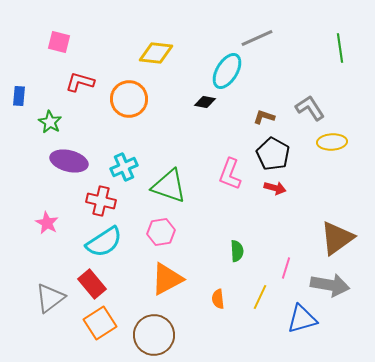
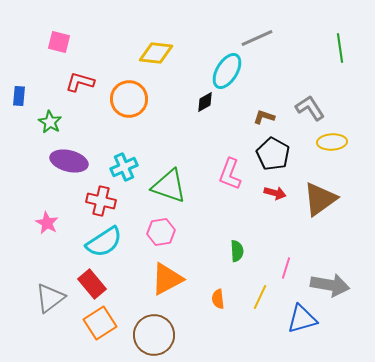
black diamond: rotated 40 degrees counterclockwise
red arrow: moved 5 px down
brown triangle: moved 17 px left, 39 px up
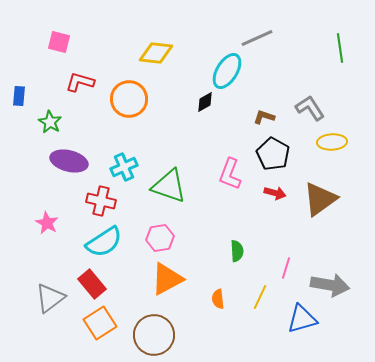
pink hexagon: moved 1 px left, 6 px down
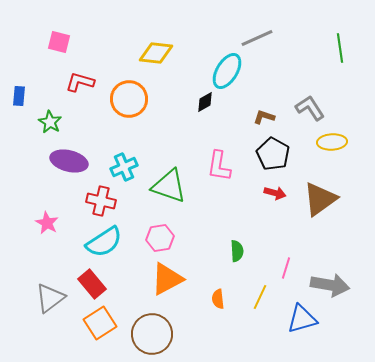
pink L-shape: moved 11 px left, 8 px up; rotated 12 degrees counterclockwise
brown circle: moved 2 px left, 1 px up
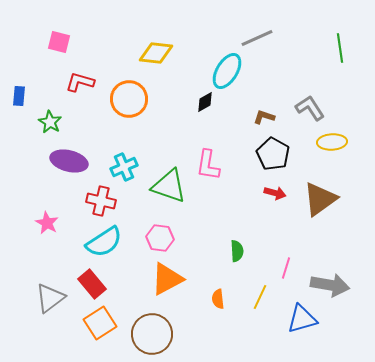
pink L-shape: moved 11 px left, 1 px up
pink hexagon: rotated 16 degrees clockwise
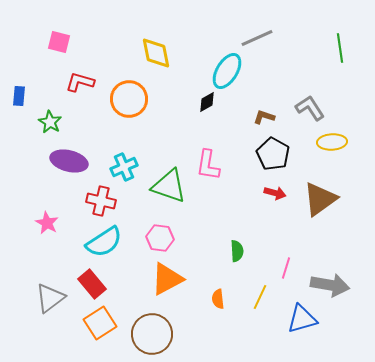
yellow diamond: rotated 72 degrees clockwise
black diamond: moved 2 px right
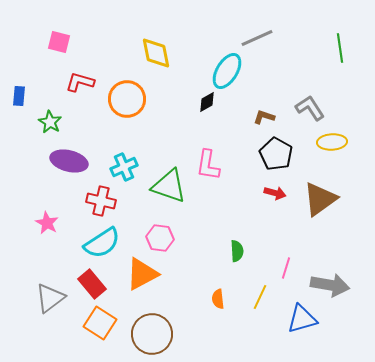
orange circle: moved 2 px left
black pentagon: moved 3 px right
cyan semicircle: moved 2 px left, 1 px down
orange triangle: moved 25 px left, 5 px up
orange square: rotated 24 degrees counterclockwise
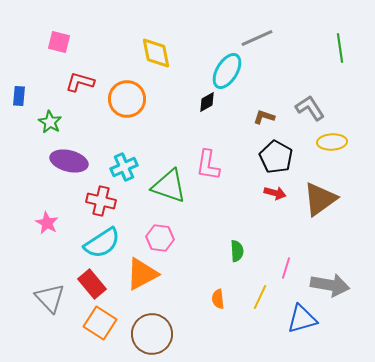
black pentagon: moved 3 px down
gray triangle: rotated 36 degrees counterclockwise
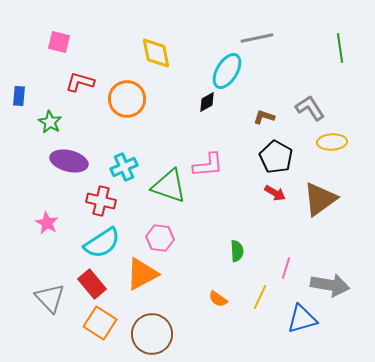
gray line: rotated 12 degrees clockwise
pink L-shape: rotated 104 degrees counterclockwise
red arrow: rotated 15 degrees clockwise
orange semicircle: rotated 48 degrees counterclockwise
